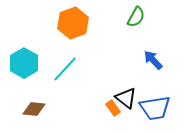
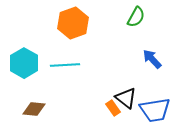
blue arrow: moved 1 px left, 1 px up
cyan line: moved 4 px up; rotated 44 degrees clockwise
blue trapezoid: moved 2 px down
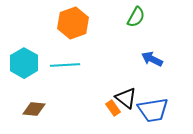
blue arrow: rotated 20 degrees counterclockwise
blue trapezoid: moved 2 px left
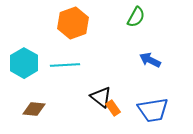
blue arrow: moved 2 px left, 1 px down
black triangle: moved 25 px left, 1 px up
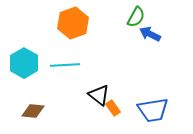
blue arrow: moved 26 px up
black triangle: moved 2 px left, 2 px up
brown diamond: moved 1 px left, 2 px down
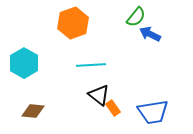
green semicircle: rotated 10 degrees clockwise
cyan line: moved 26 px right
blue trapezoid: moved 2 px down
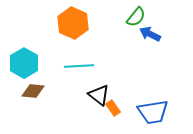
orange hexagon: rotated 16 degrees counterclockwise
cyan line: moved 12 px left, 1 px down
brown diamond: moved 20 px up
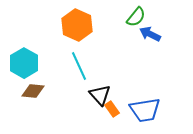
orange hexagon: moved 4 px right, 2 px down
cyan line: rotated 68 degrees clockwise
black triangle: moved 1 px right; rotated 10 degrees clockwise
orange rectangle: moved 1 px left, 1 px down
blue trapezoid: moved 8 px left, 2 px up
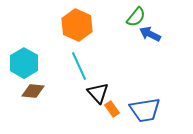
black triangle: moved 2 px left, 2 px up
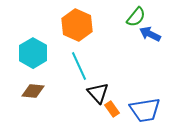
cyan hexagon: moved 9 px right, 10 px up
